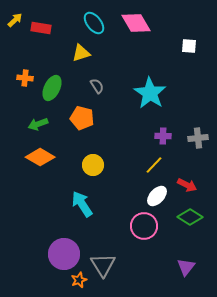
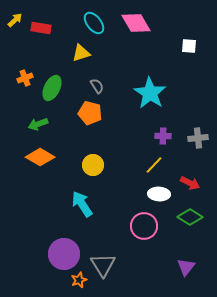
orange cross: rotated 28 degrees counterclockwise
orange pentagon: moved 8 px right, 5 px up
red arrow: moved 3 px right, 2 px up
white ellipse: moved 2 px right, 2 px up; rotated 50 degrees clockwise
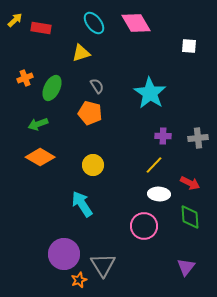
green diamond: rotated 55 degrees clockwise
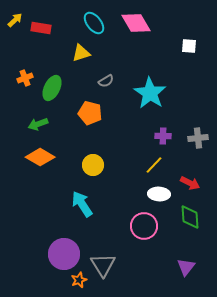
gray semicircle: moved 9 px right, 5 px up; rotated 91 degrees clockwise
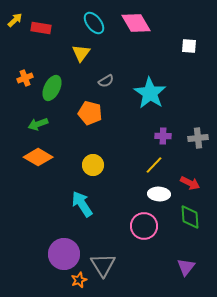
yellow triangle: rotated 36 degrees counterclockwise
orange diamond: moved 2 px left
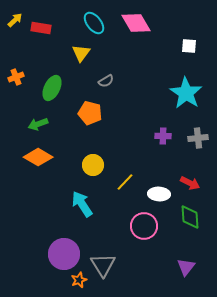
orange cross: moved 9 px left, 1 px up
cyan star: moved 36 px right
yellow line: moved 29 px left, 17 px down
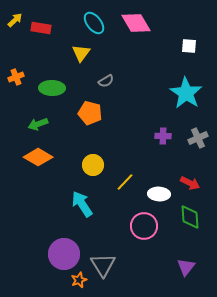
green ellipse: rotated 65 degrees clockwise
gray cross: rotated 18 degrees counterclockwise
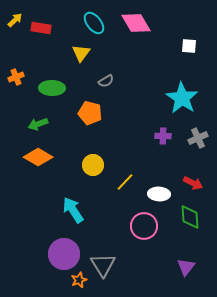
cyan star: moved 4 px left, 5 px down
red arrow: moved 3 px right
cyan arrow: moved 9 px left, 6 px down
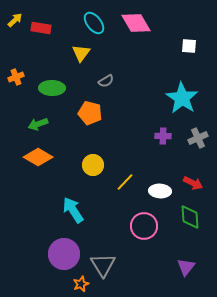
white ellipse: moved 1 px right, 3 px up
orange star: moved 2 px right, 4 px down
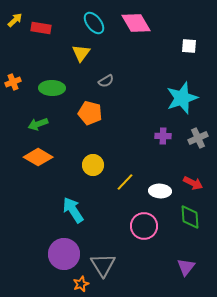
orange cross: moved 3 px left, 5 px down
cyan star: rotated 20 degrees clockwise
